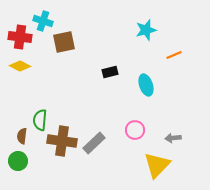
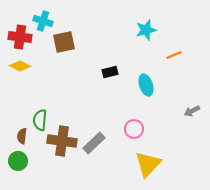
pink circle: moved 1 px left, 1 px up
gray arrow: moved 19 px right, 27 px up; rotated 21 degrees counterclockwise
yellow triangle: moved 9 px left, 1 px up
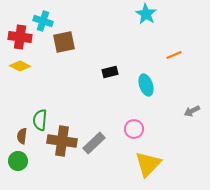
cyan star: moved 16 px up; rotated 25 degrees counterclockwise
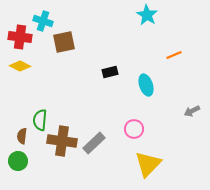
cyan star: moved 1 px right, 1 px down
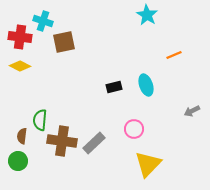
black rectangle: moved 4 px right, 15 px down
